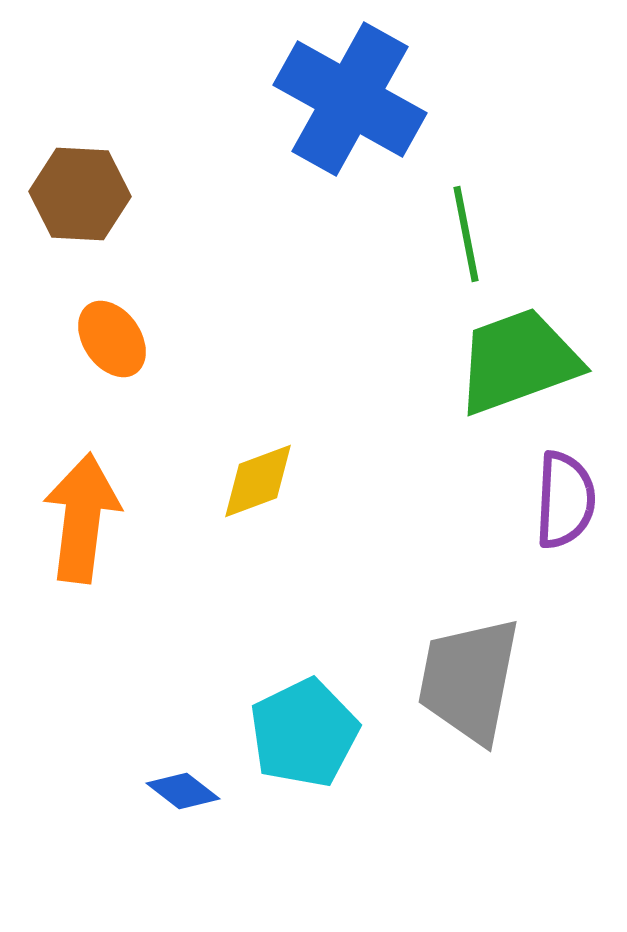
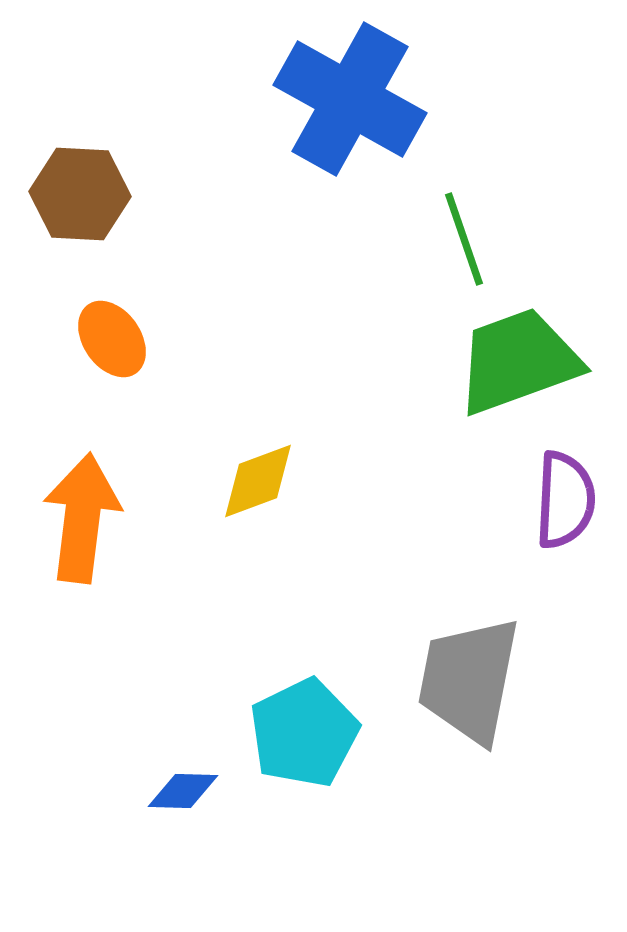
green line: moved 2 px left, 5 px down; rotated 8 degrees counterclockwise
blue diamond: rotated 36 degrees counterclockwise
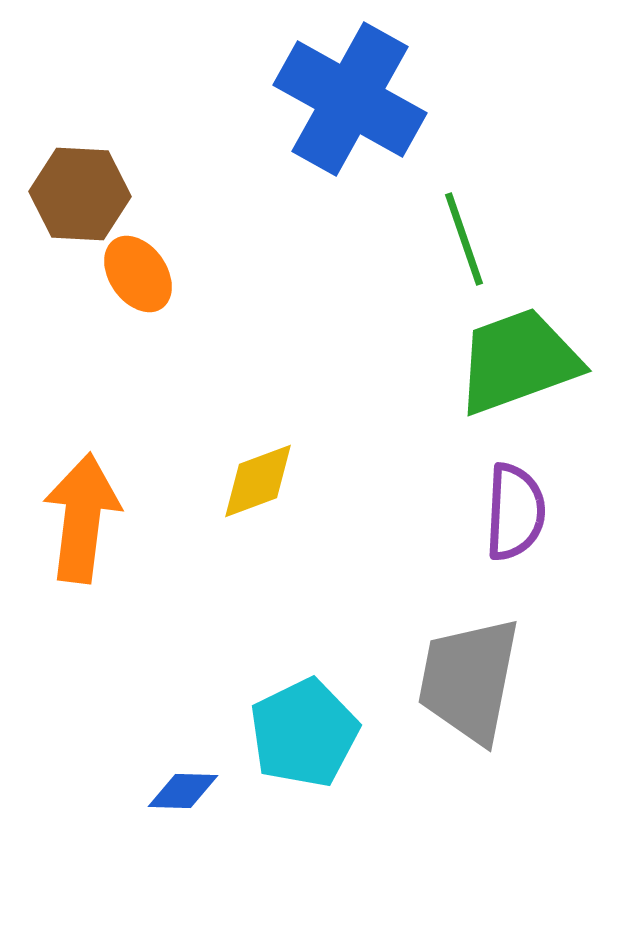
orange ellipse: moved 26 px right, 65 px up
purple semicircle: moved 50 px left, 12 px down
